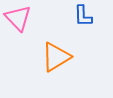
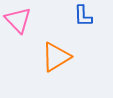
pink triangle: moved 2 px down
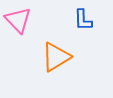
blue L-shape: moved 4 px down
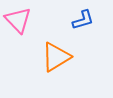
blue L-shape: rotated 105 degrees counterclockwise
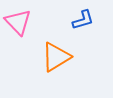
pink triangle: moved 2 px down
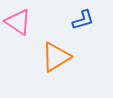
pink triangle: rotated 12 degrees counterclockwise
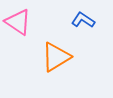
blue L-shape: rotated 130 degrees counterclockwise
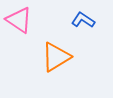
pink triangle: moved 1 px right, 2 px up
